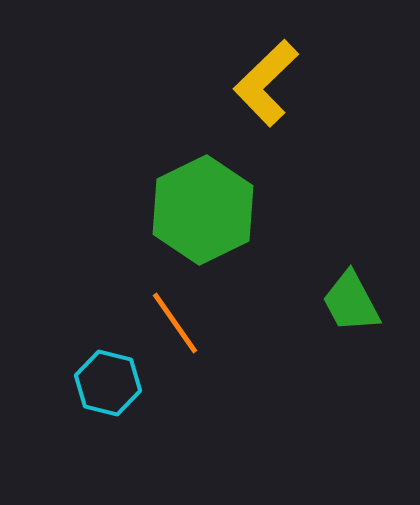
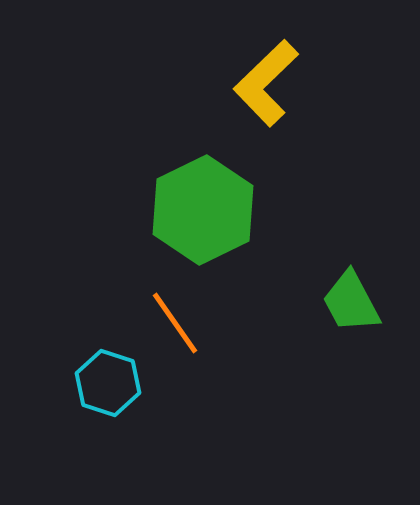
cyan hexagon: rotated 4 degrees clockwise
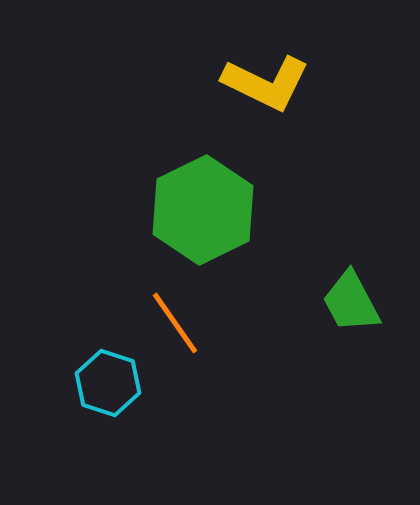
yellow L-shape: rotated 110 degrees counterclockwise
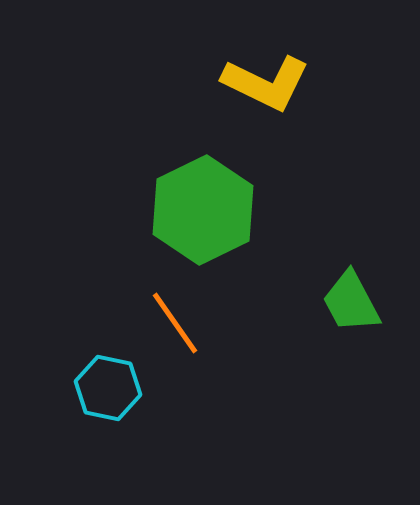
cyan hexagon: moved 5 px down; rotated 6 degrees counterclockwise
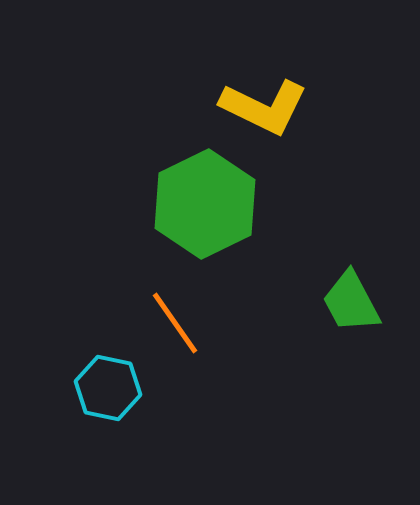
yellow L-shape: moved 2 px left, 24 px down
green hexagon: moved 2 px right, 6 px up
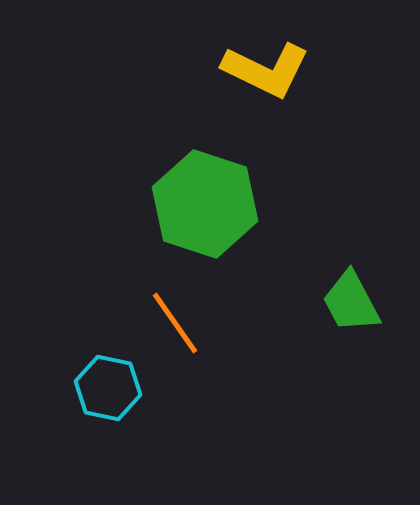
yellow L-shape: moved 2 px right, 37 px up
green hexagon: rotated 16 degrees counterclockwise
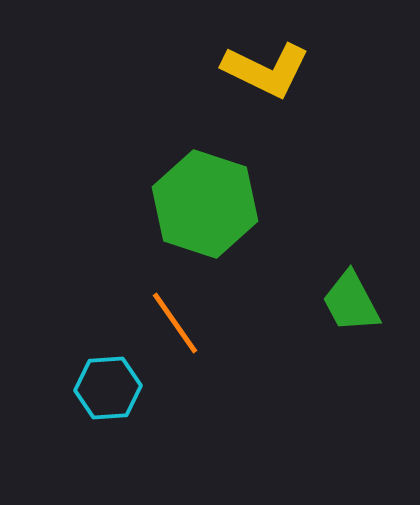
cyan hexagon: rotated 16 degrees counterclockwise
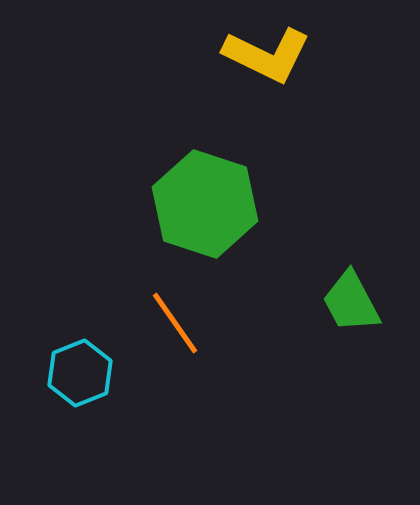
yellow L-shape: moved 1 px right, 15 px up
cyan hexagon: moved 28 px left, 15 px up; rotated 18 degrees counterclockwise
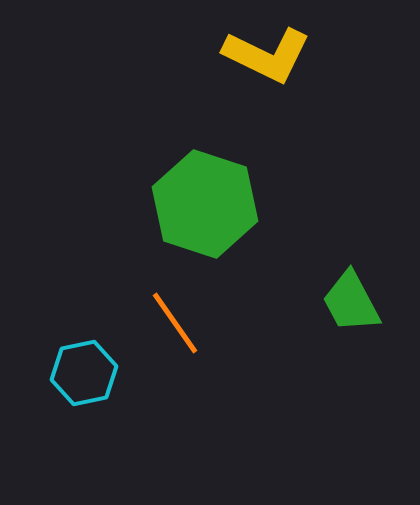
cyan hexagon: moved 4 px right; rotated 10 degrees clockwise
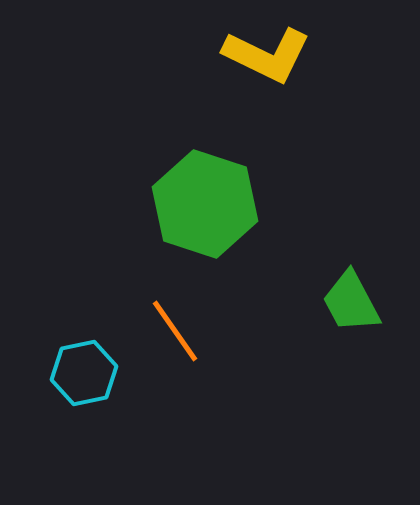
orange line: moved 8 px down
